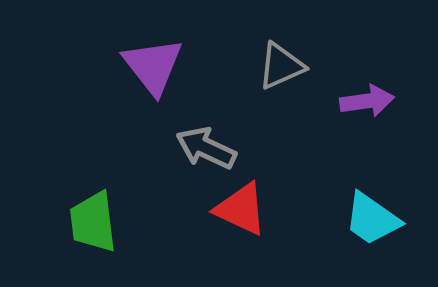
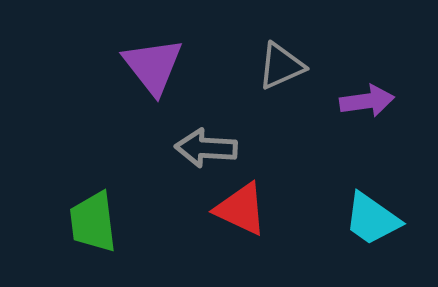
gray arrow: rotated 22 degrees counterclockwise
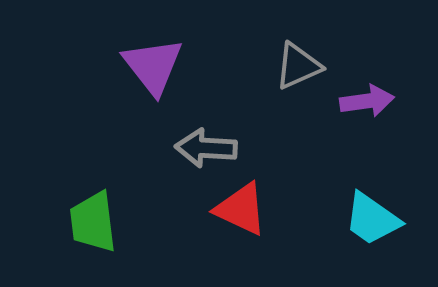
gray triangle: moved 17 px right
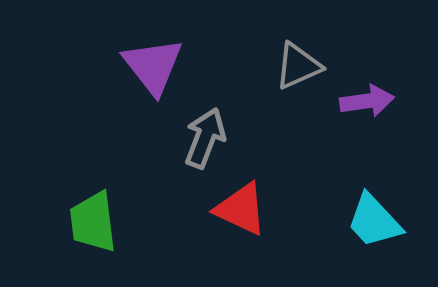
gray arrow: moved 1 px left, 10 px up; rotated 108 degrees clockwise
cyan trapezoid: moved 2 px right, 2 px down; rotated 12 degrees clockwise
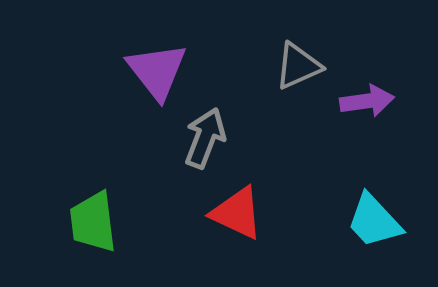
purple triangle: moved 4 px right, 5 px down
red triangle: moved 4 px left, 4 px down
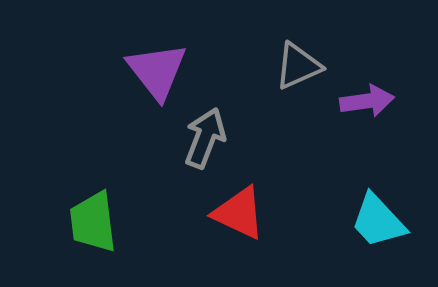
red triangle: moved 2 px right
cyan trapezoid: moved 4 px right
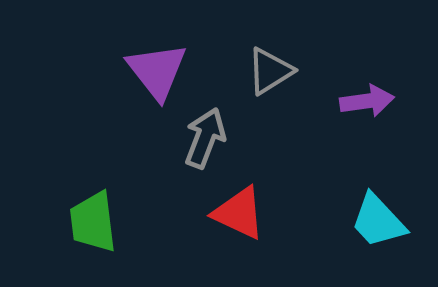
gray triangle: moved 28 px left, 5 px down; rotated 8 degrees counterclockwise
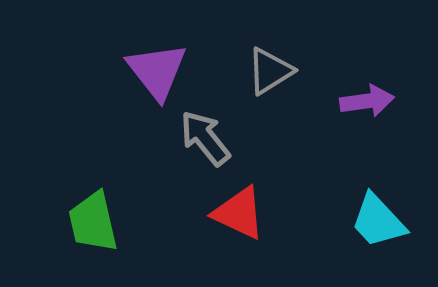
gray arrow: rotated 60 degrees counterclockwise
green trapezoid: rotated 6 degrees counterclockwise
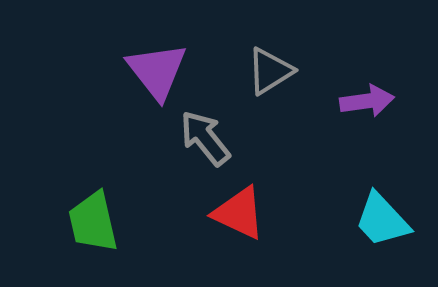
cyan trapezoid: moved 4 px right, 1 px up
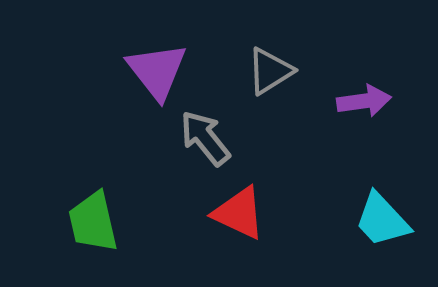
purple arrow: moved 3 px left
